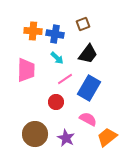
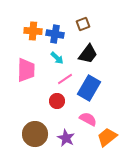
red circle: moved 1 px right, 1 px up
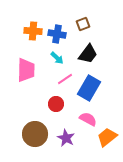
blue cross: moved 2 px right
red circle: moved 1 px left, 3 px down
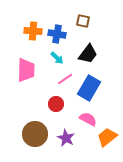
brown square: moved 3 px up; rotated 32 degrees clockwise
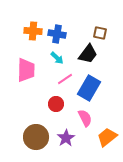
brown square: moved 17 px right, 12 px down
pink semicircle: moved 3 px left, 1 px up; rotated 36 degrees clockwise
brown circle: moved 1 px right, 3 px down
purple star: rotated 12 degrees clockwise
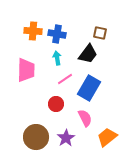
cyan arrow: rotated 144 degrees counterclockwise
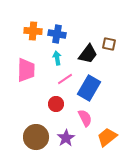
brown square: moved 9 px right, 11 px down
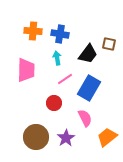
blue cross: moved 3 px right
red circle: moved 2 px left, 1 px up
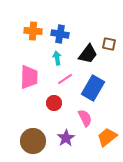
pink trapezoid: moved 3 px right, 7 px down
blue rectangle: moved 4 px right
brown circle: moved 3 px left, 4 px down
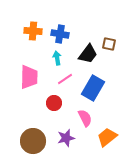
purple star: rotated 18 degrees clockwise
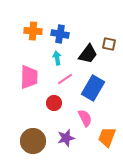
orange trapezoid: rotated 30 degrees counterclockwise
